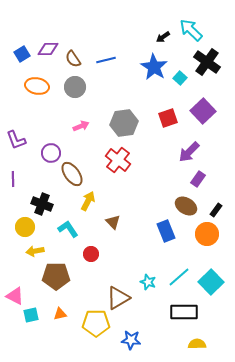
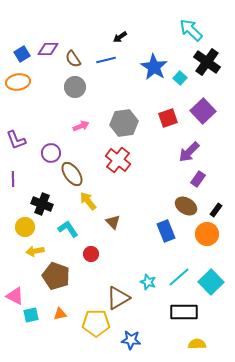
black arrow at (163, 37): moved 43 px left
orange ellipse at (37, 86): moved 19 px left, 4 px up; rotated 20 degrees counterclockwise
yellow arrow at (88, 201): rotated 66 degrees counterclockwise
brown pentagon at (56, 276): rotated 20 degrees clockwise
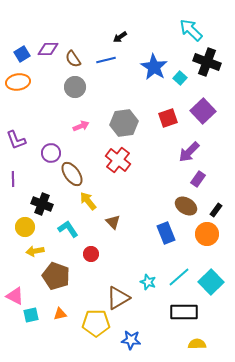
black cross at (207, 62): rotated 16 degrees counterclockwise
blue rectangle at (166, 231): moved 2 px down
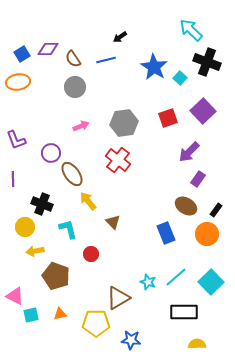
cyan L-shape at (68, 229): rotated 20 degrees clockwise
cyan line at (179, 277): moved 3 px left
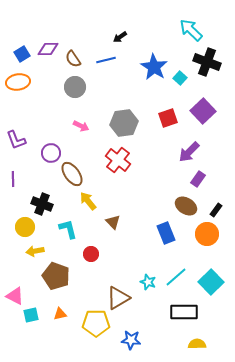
pink arrow at (81, 126): rotated 49 degrees clockwise
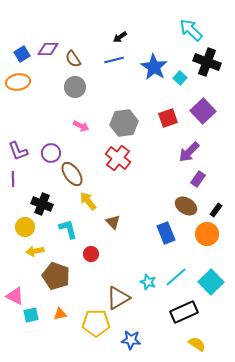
blue line at (106, 60): moved 8 px right
purple L-shape at (16, 140): moved 2 px right, 11 px down
red cross at (118, 160): moved 2 px up
black rectangle at (184, 312): rotated 24 degrees counterclockwise
yellow semicircle at (197, 344): rotated 36 degrees clockwise
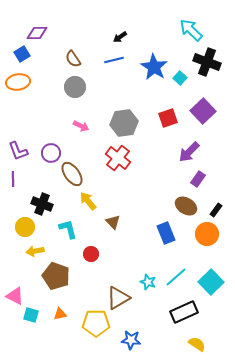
purple diamond at (48, 49): moved 11 px left, 16 px up
cyan square at (31, 315): rotated 28 degrees clockwise
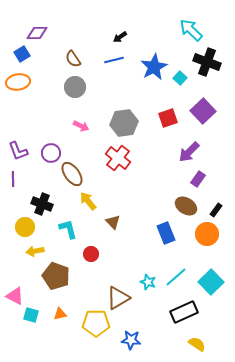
blue star at (154, 67): rotated 12 degrees clockwise
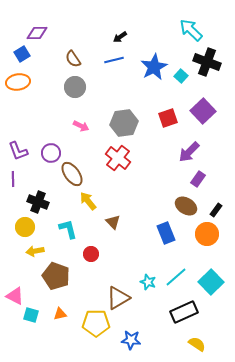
cyan square at (180, 78): moved 1 px right, 2 px up
black cross at (42, 204): moved 4 px left, 2 px up
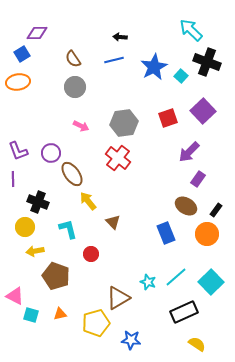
black arrow at (120, 37): rotated 40 degrees clockwise
yellow pentagon at (96, 323): rotated 16 degrees counterclockwise
